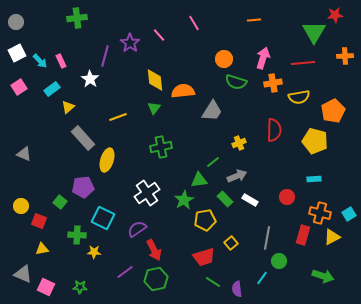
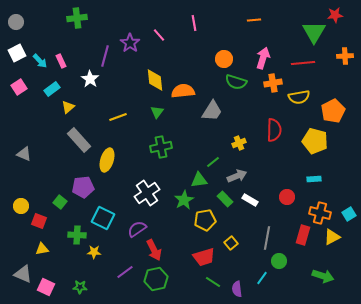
pink line at (194, 23): rotated 21 degrees clockwise
green triangle at (154, 108): moved 3 px right, 4 px down
gray rectangle at (83, 138): moved 4 px left, 2 px down
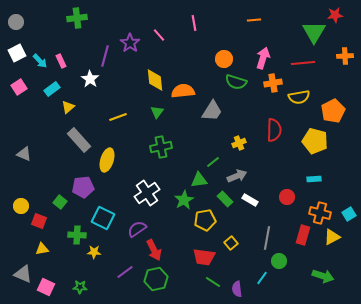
red trapezoid at (204, 257): rotated 25 degrees clockwise
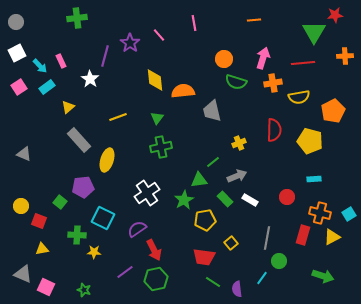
cyan arrow at (40, 61): moved 5 px down
cyan rectangle at (52, 89): moved 5 px left, 2 px up
gray trapezoid at (212, 111): rotated 135 degrees clockwise
green triangle at (157, 112): moved 6 px down
yellow pentagon at (315, 141): moved 5 px left
green star at (80, 287): moved 4 px right, 3 px down; rotated 16 degrees clockwise
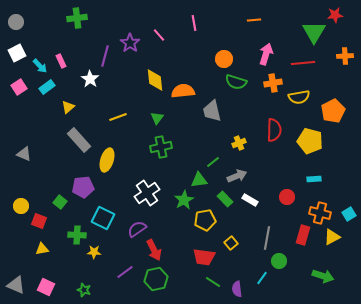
pink arrow at (263, 58): moved 3 px right, 4 px up
gray triangle at (23, 274): moved 7 px left, 11 px down
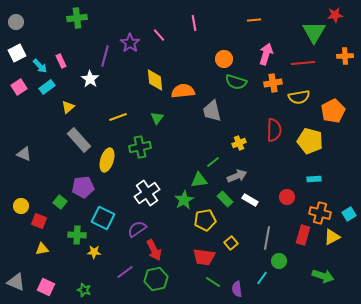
green cross at (161, 147): moved 21 px left
gray triangle at (16, 285): moved 3 px up
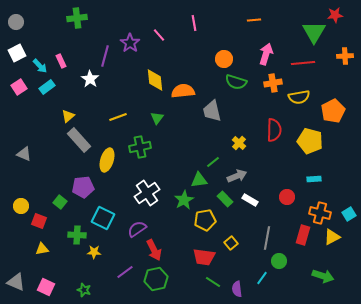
yellow triangle at (68, 107): moved 9 px down
yellow cross at (239, 143): rotated 24 degrees counterclockwise
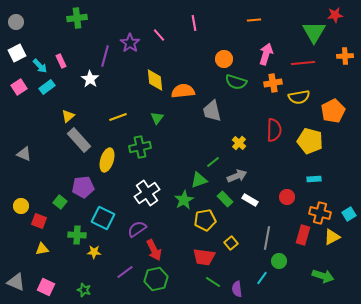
green triangle at (199, 180): rotated 12 degrees counterclockwise
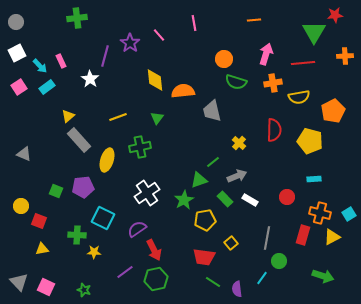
green square at (60, 202): moved 4 px left, 11 px up; rotated 16 degrees counterclockwise
gray triangle at (16, 282): moved 3 px right; rotated 24 degrees clockwise
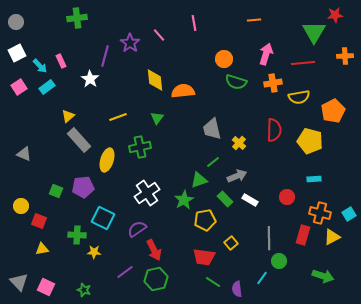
gray trapezoid at (212, 111): moved 18 px down
gray line at (267, 238): moved 2 px right; rotated 10 degrees counterclockwise
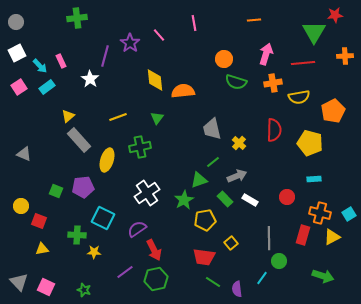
yellow pentagon at (310, 141): moved 2 px down
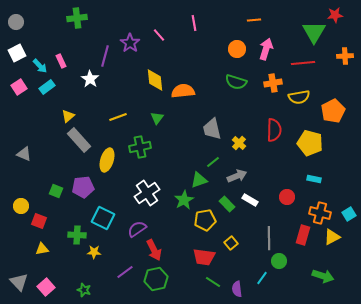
pink arrow at (266, 54): moved 5 px up
orange circle at (224, 59): moved 13 px right, 10 px up
cyan rectangle at (314, 179): rotated 16 degrees clockwise
green rectangle at (225, 199): moved 2 px right, 5 px down
pink square at (46, 287): rotated 24 degrees clockwise
